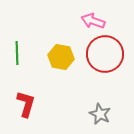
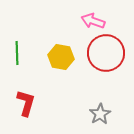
red circle: moved 1 px right, 1 px up
red L-shape: moved 1 px up
gray star: rotated 15 degrees clockwise
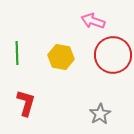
red circle: moved 7 px right, 2 px down
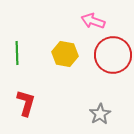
yellow hexagon: moved 4 px right, 3 px up
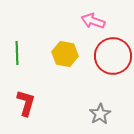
red circle: moved 1 px down
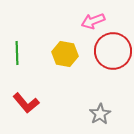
pink arrow: rotated 40 degrees counterclockwise
red circle: moved 5 px up
red L-shape: rotated 124 degrees clockwise
